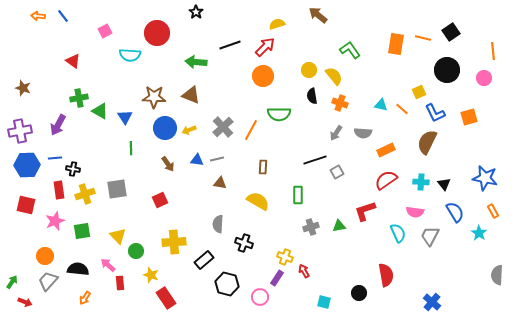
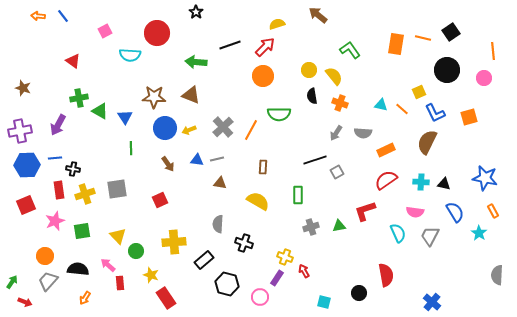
black triangle at (444, 184): rotated 40 degrees counterclockwise
red square at (26, 205): rotated 36 degrees counterclockwise
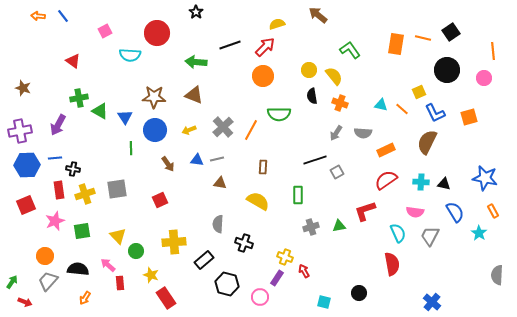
brown triangle at (191, 95): moved 3 px right
blue circle at (165, 128): moved 10 px left, 2 px down
red semicircle at (386, 275): moved 6 px right, 11 px up
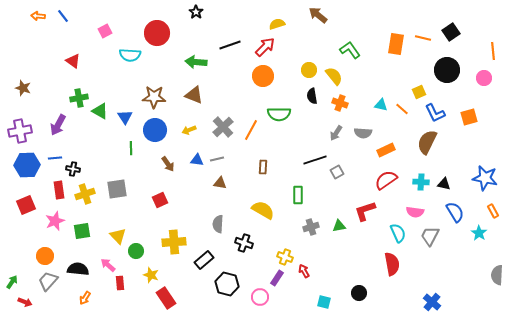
yellow semicircle at (258, 201): moved 5 px right, 9 px down
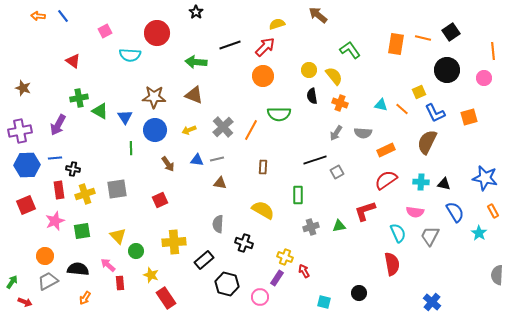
gray trapezoid at (48, 281): rotated 20 degrees clockwise
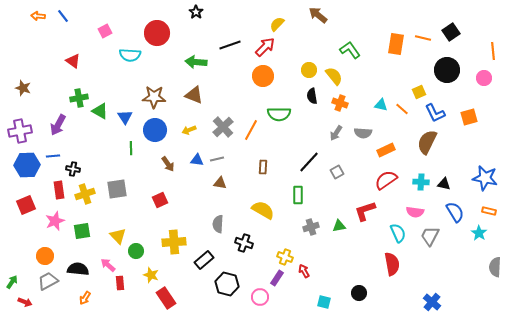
yellow semicircle at (277, 24): rotated 28 degrees counterclockwise
blue line at (55, 158): moved 2 px left, 2 px up
black line at (315, 160): moved 6 px left, 2 px down; rotated 30 degrees counterclockwise
orange rectangle at (493, 211): moved 4 px left; rotated 48 degrees counterclockwise
gray semicircle at (497, 275): moved 2 px left, 8 px up
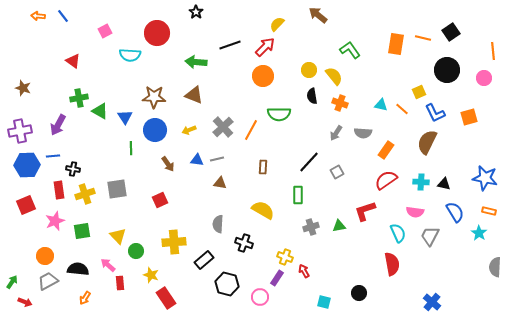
orange rectangle at (386, 150): rotated 30 degrees counterclockwise
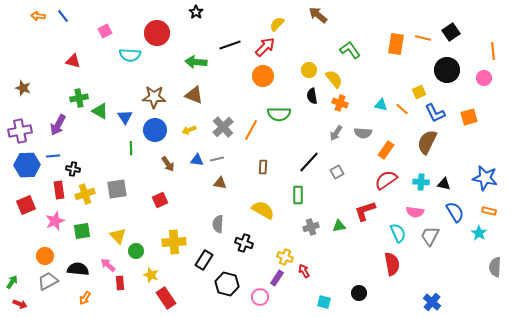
red triangle at (73, 61): rotated 21 degrees counterclockwise
yellow semicircle at (334, 76): moved 3 px down
black rectangle at (204, 260): rotated 18 degrees counterclockwise
red arrow at (25, 302): moved 5 px left, 2 px down
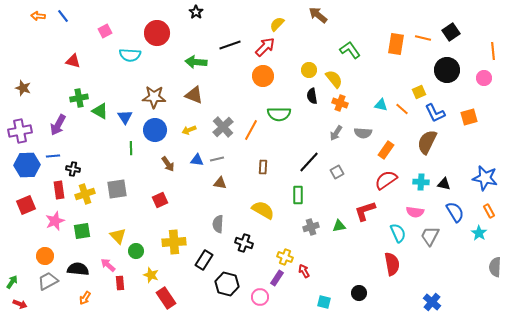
orange rectangle at (489, 211): rotated 48 degrees clockwise
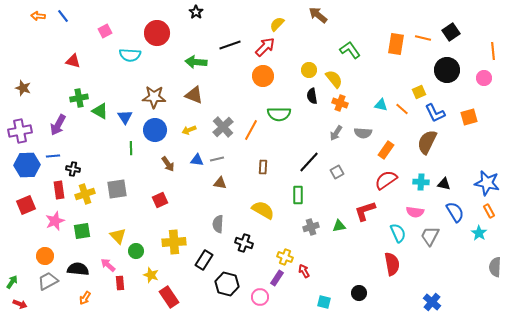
blue star at (485, 178): moved 2 px right, 5 px down
red rectangle at (166, 298): moved 3 px right, 1 px up
